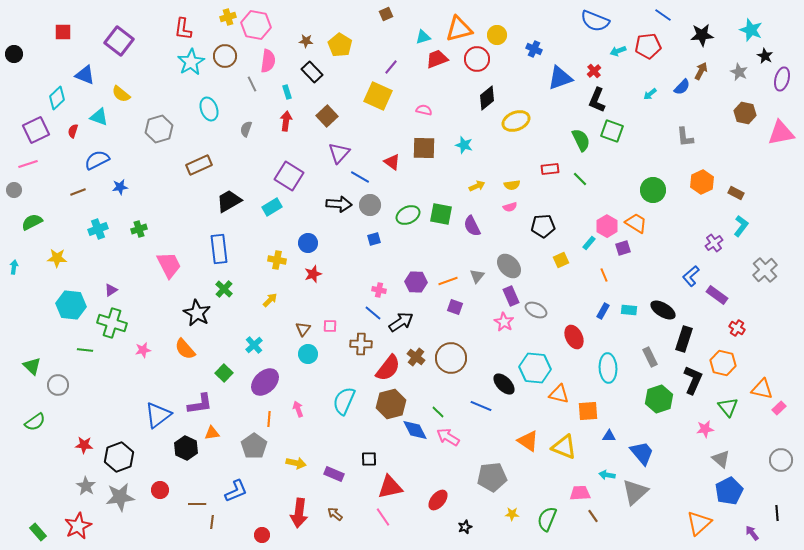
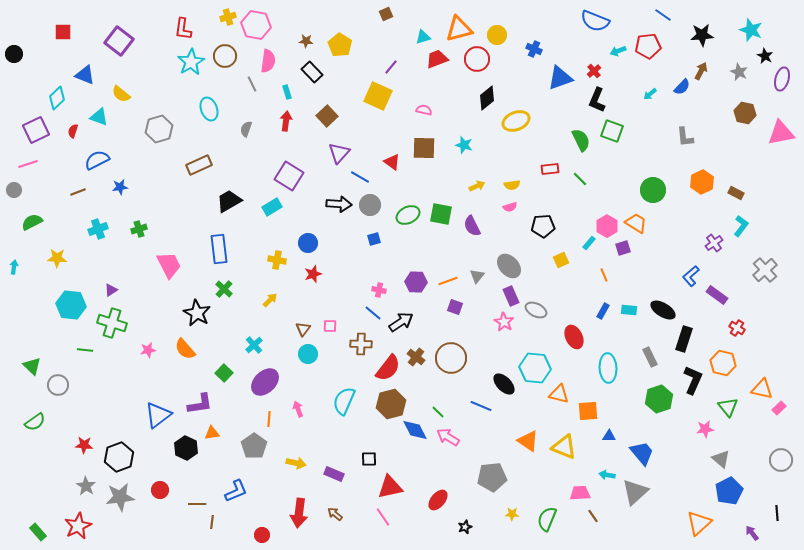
pink star at (143, 350): moved 5 px right
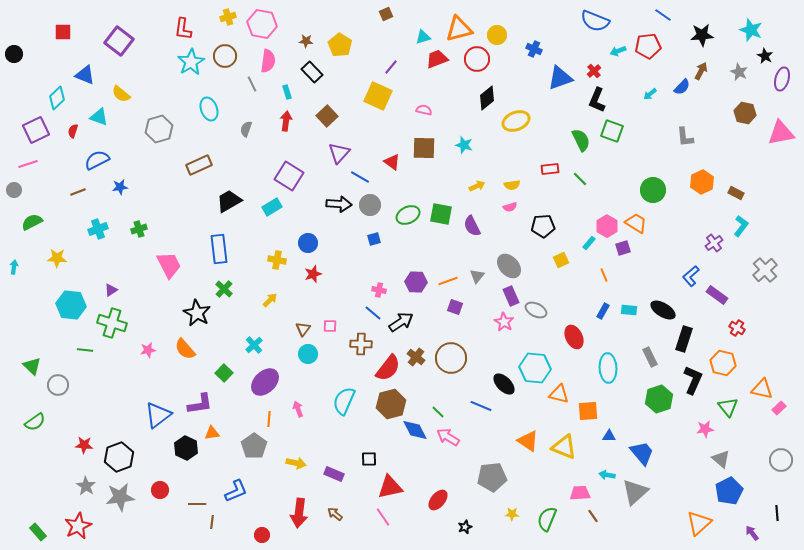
pink hexagon at (256, 25): moved 6 px right, 1 px up
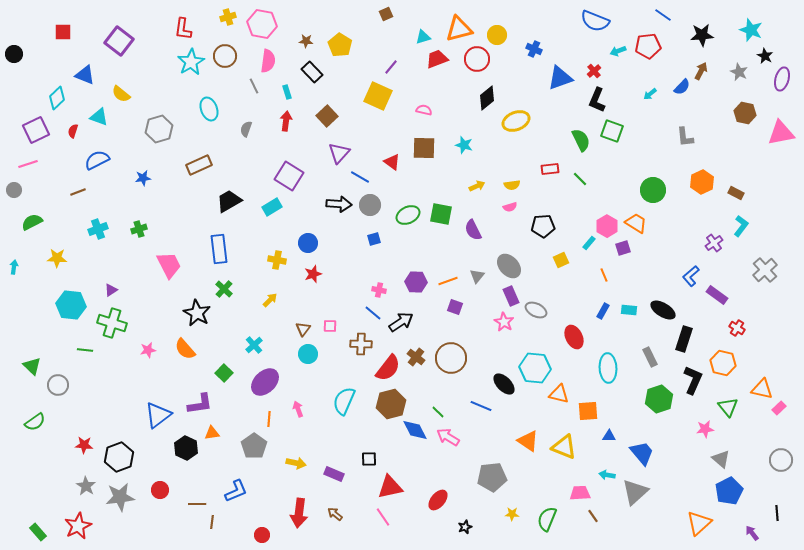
gray line at (252, 84): moved 2 px right, 2 px down
blue star at (120, 187): moved 23 px right, 9 px up
purple semicircle at (472, 226): moved 1 px right, 4 px down
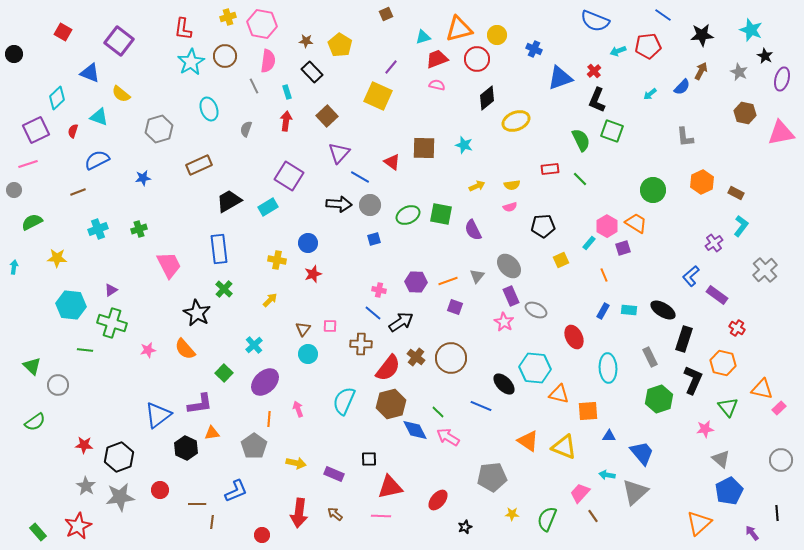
red square at (63, 32): rotated 30 degrees clockwise
blue triangle at (85, 75): moved 5 px right, 2 px up
pink semicircle at (424, 110): moved 13 px right, 25 px up
cyan rectangle at (272, 207): moved 4 px left
pink trapezoid at (580, 493): rotated 45 degrees counterclockwise
pink line at (383, 517): moved 2 px left, 1 px up; rotated 54 degrees counterclockwise
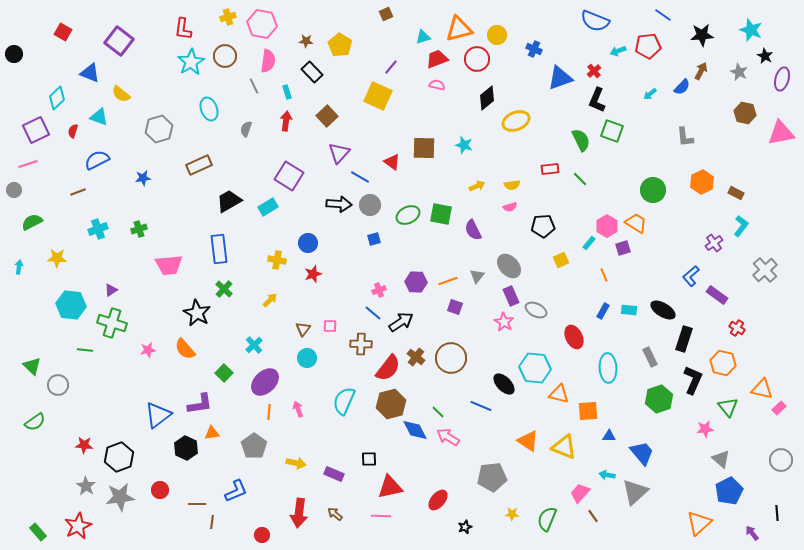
pink trapezoid at (169, 265): rotated 112 degrees clockwise
cyan arrow at (14, 267): moved 5 px right
pink cross at (379, 290): rotated 32 degrees counterclockwise
cyan circle at (308, 354): moved 1 px left, 4 px down
orange line at (269, 419): moved 7 px up
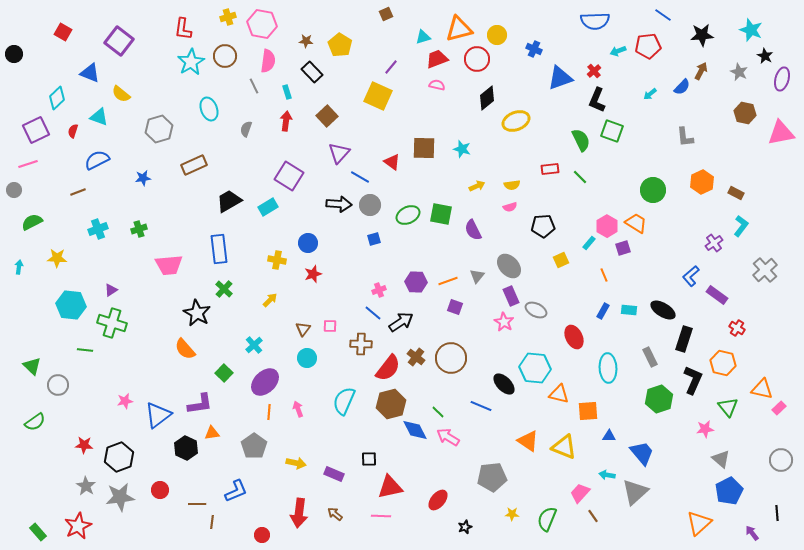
blue semicircle at (595, 21): rotated 24 degrees counterclockwise
cyan star at (464, 145): moved 2 px left, 4 px down
brown rectangle at (199, 165): moved 5 px left
green line at (580, 179): moved 2 px up
pink star at (148, 350): moved 23 px left, 51 px down
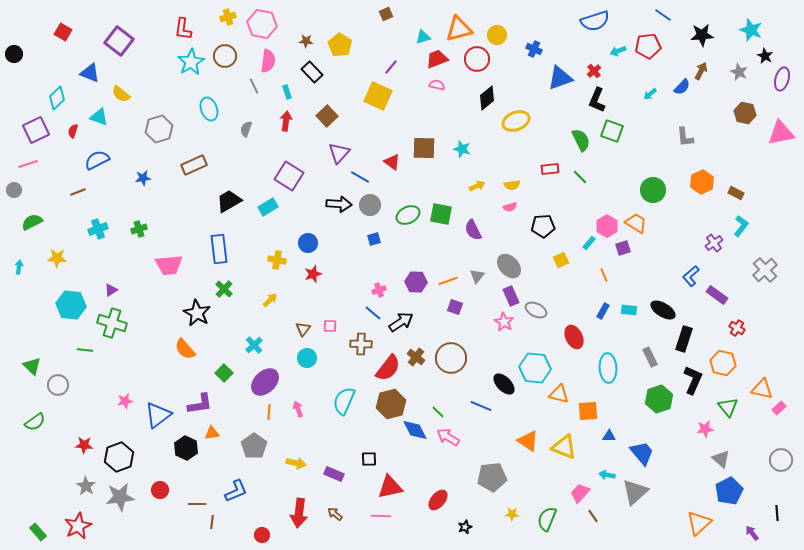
blue semicircle at (595, 21): rotated 16 degrees counterclockwise
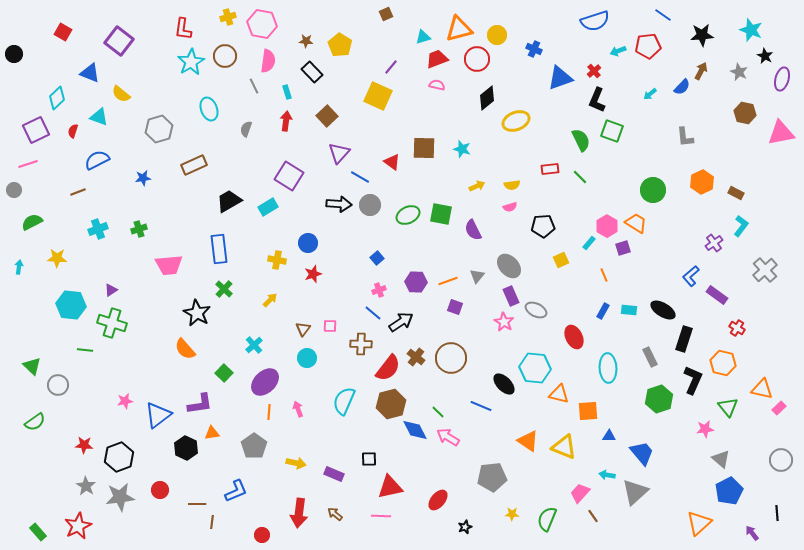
blue square at (374, 239): moved 3 px right, 19 px down; rotated 24 degrees counterclockwise
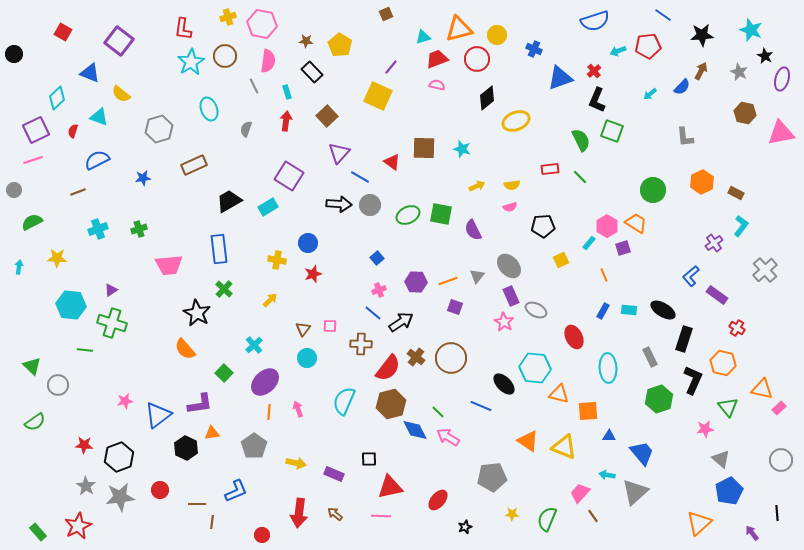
pink line at (28, 164): moved 5 px right, 4 px up
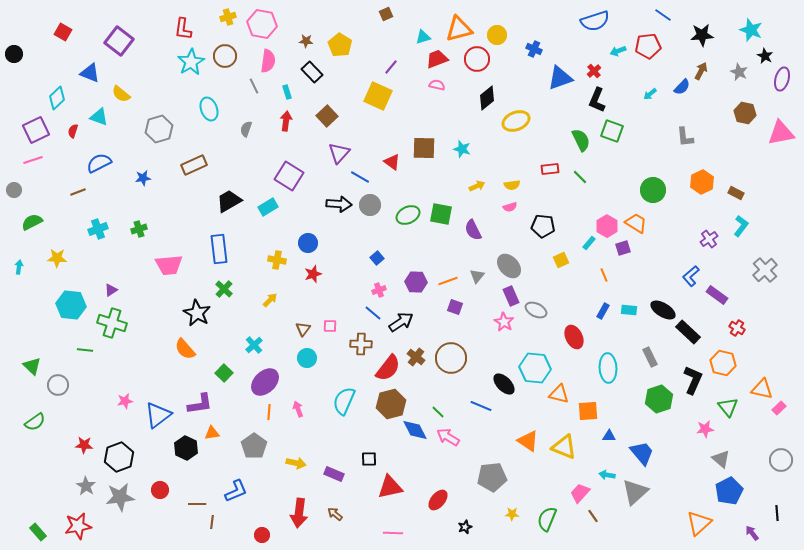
blue semicircle at (97, 160): moved 2 px right, 3 px down
black pentagon at (543, 226): rotated 10 degrees clockwise
purple cross at (714, 243): moved 5 px left, 4 px up
black rectangle at (684, 339): moved 4 px right, 7 px up; rotated 65 degrees counterclockwise
pink line at (381, 516): moved 12 px right, 17 px down
red star at (78, 526): rotated 16 degrees clockwise
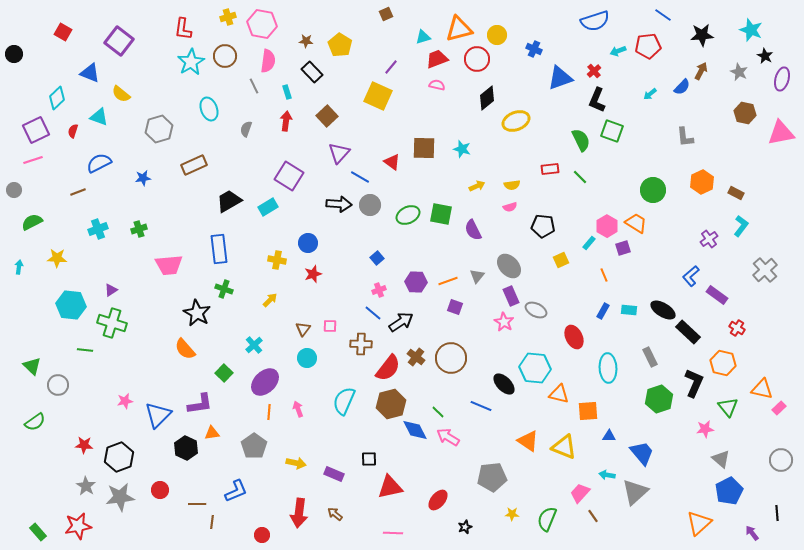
green cross at (224, 289): rotated 24 degrees counterclockwise
black L-shape at (693, 380): moved 1 px right, 3 px down
blue triangle at (158, 415): rotated 8 degrees counterclockwise
